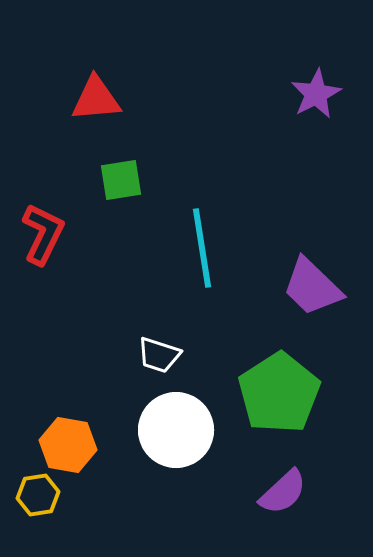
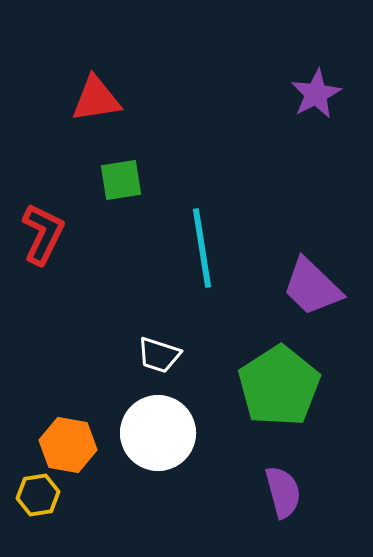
red triangle: rotated 4 degrees counterclockwise
green pentagon: moved 7 px up
white circle: moved 18 px left, 3 px down
purple semicircle: rotated 62 degrees counterclockwise
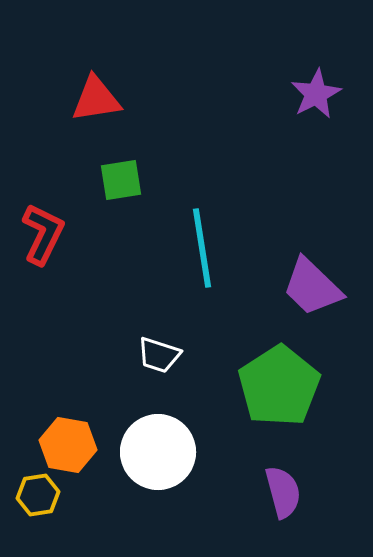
white circle: moved 19 px down
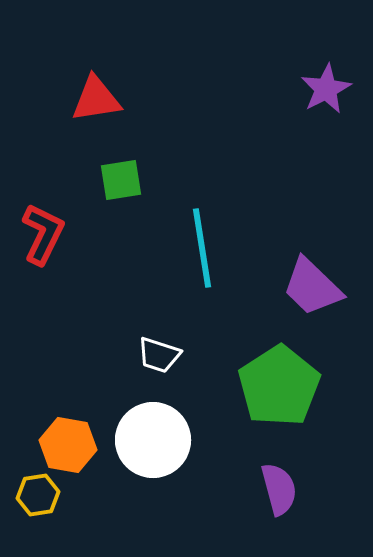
purple star: moved 10 px right, 5 px up
white circle: moved 5 px left, 12 px up
purple semicircle: moved 4 px left, 3 px up
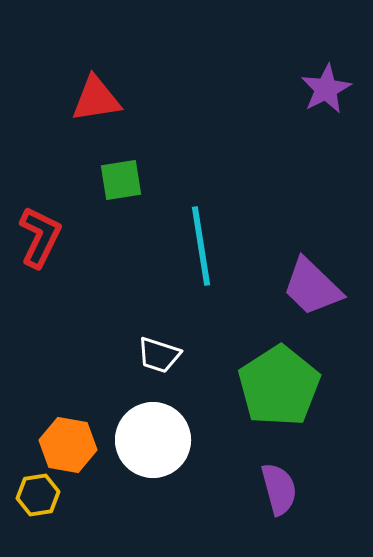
red L-shape: moved 3 px left, 3 px down
cyan line: moved 1 px left, 2 px up
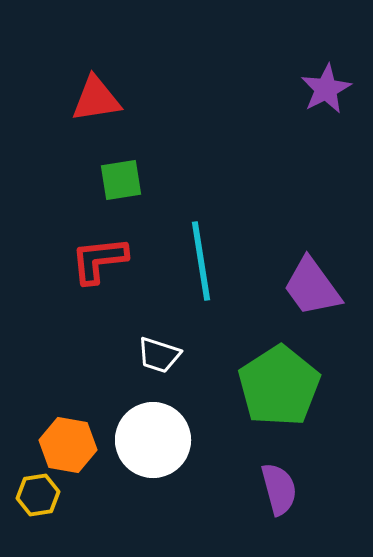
red L-shape: moved 59 px right, 23 px down; rotated 122 degrees counterclockwise
cyan line: moved 15 px down
purple trapezoid: rotated 10 degrees clockwise
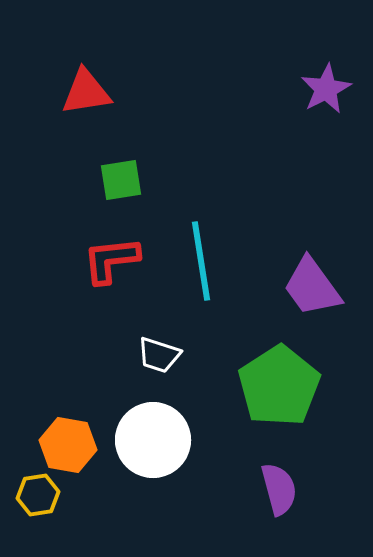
red triangle: moved 10 px left, 7 px up
red L-shape: moved 12 px right
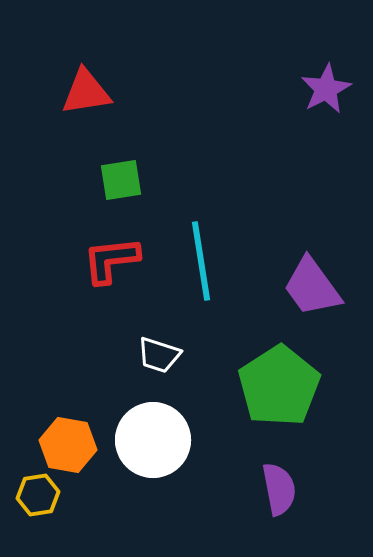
purple semicircle: rotated 4 degrees clockwise
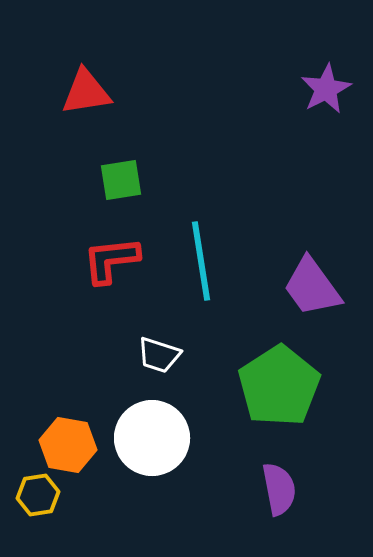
white circle: moved 1 px left, 2 px up
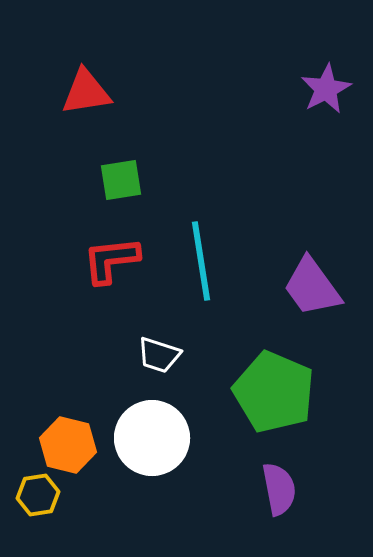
green pentagon: moved 5 px left, 6 px down; rotated 16 degrees counterclockwise
orange hexagon: rotated 4 degrees clockwise
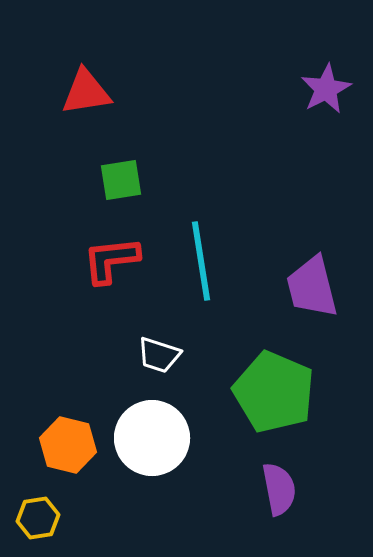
purple trapezoid: rotated 22 degrees clockwise
yellow hexagon: moved 23 px down
